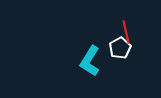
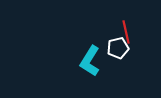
white pentagon: moved 2 px left; rotated 15 degrees clockwise
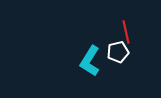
white pentagon: moved 4 px down
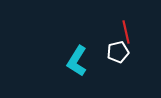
cyan L-shape: moved 13 px left
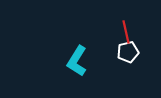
white pentagon: moved 10 px right
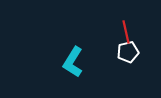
cyan L-shape: moved 4 px left, 1 px down
